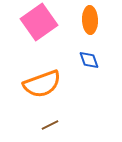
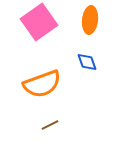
orange ellipse: rotated 8 degrees clockwise
blue diamond: moved 2 px left, 2 px down
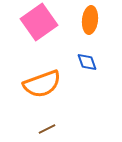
brown line: moved 3 px left, 4 px down
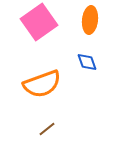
brown line: rotated 12 degrees counterclockwise
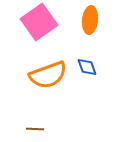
blue diamond: moved 5 px down
orange semicircle: moved 6 px right, 9 px up
brown line: moved 12 px left; rotated 42 degrees clockwise
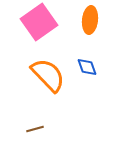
orange semicircle: rotated 114 degrees counterclockwise
brown line: rotated 18 degrees counterclockwise
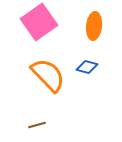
orange ellipse: moved 4 px right, 6 px down
blue diamond: rotated 55 degrees counterclockwise
brown line: moved 2 px right, 4 px up
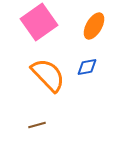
orange ellipse: rotated 24 degrees clockwise
blue diamond: rotated 25 degrees counterclockwise
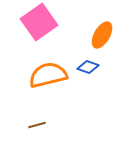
orange ellipse: moved 8 px right, 9 px down
blue diamond: moved 1 px right; rotated 30 degrees clockwise
orange semicircle: rotated 60 degrees counterclockwise
